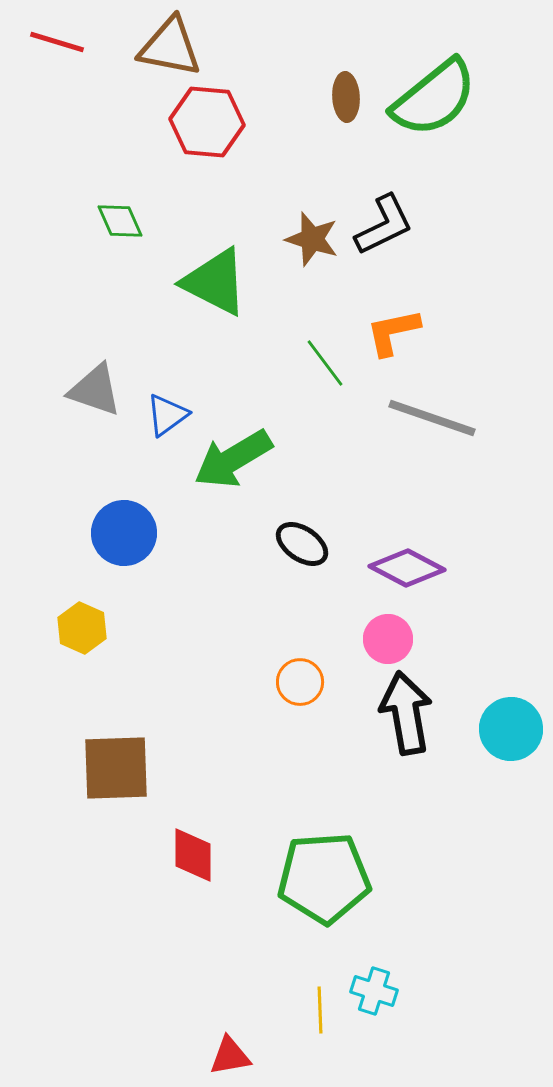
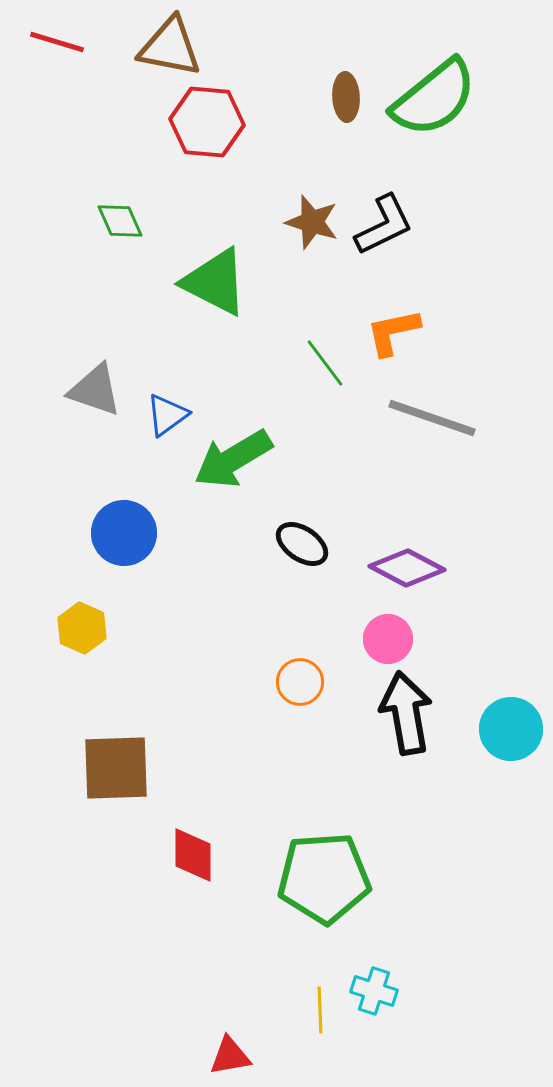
brown star: moved 17 px up
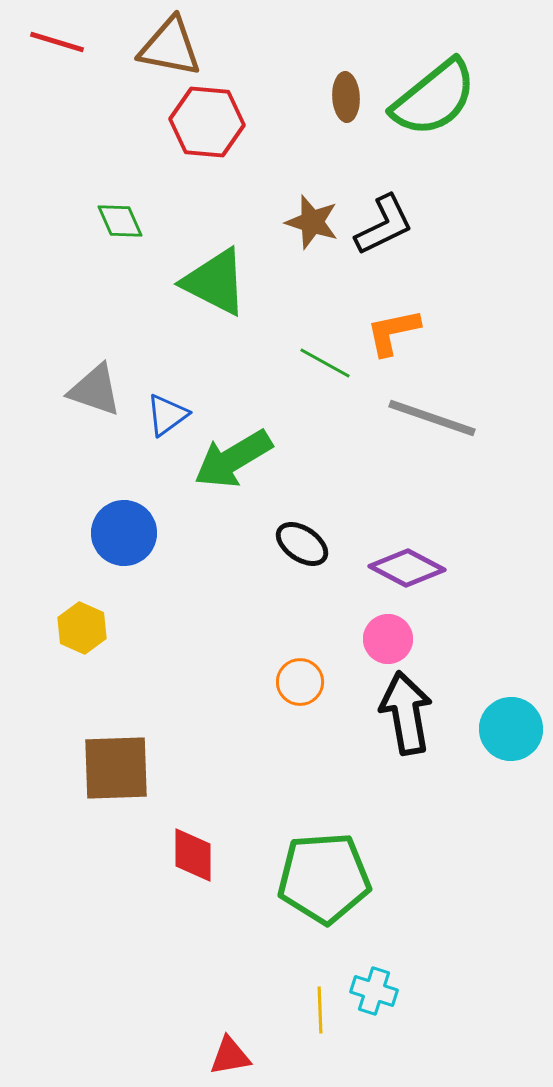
green line: rotated 24 degrees counterclockwise
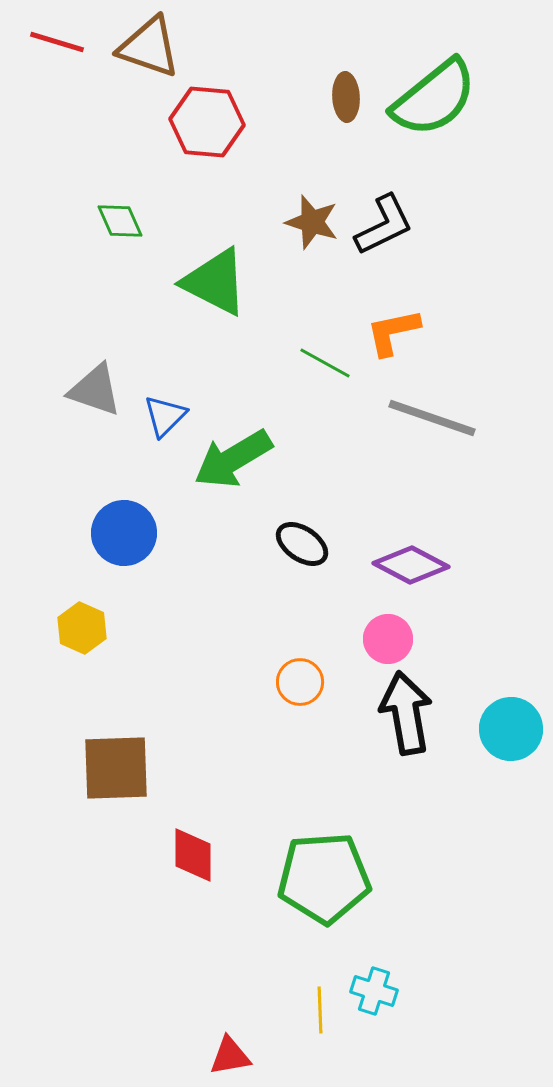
brown triangle: moved 21 px left; rotated 8 degrees clockwise
blue triangle: moved 2 px left, 1 px down; rotated 9 degrees counterclockwise
purple diamond: moved 4 px right, 3 px up
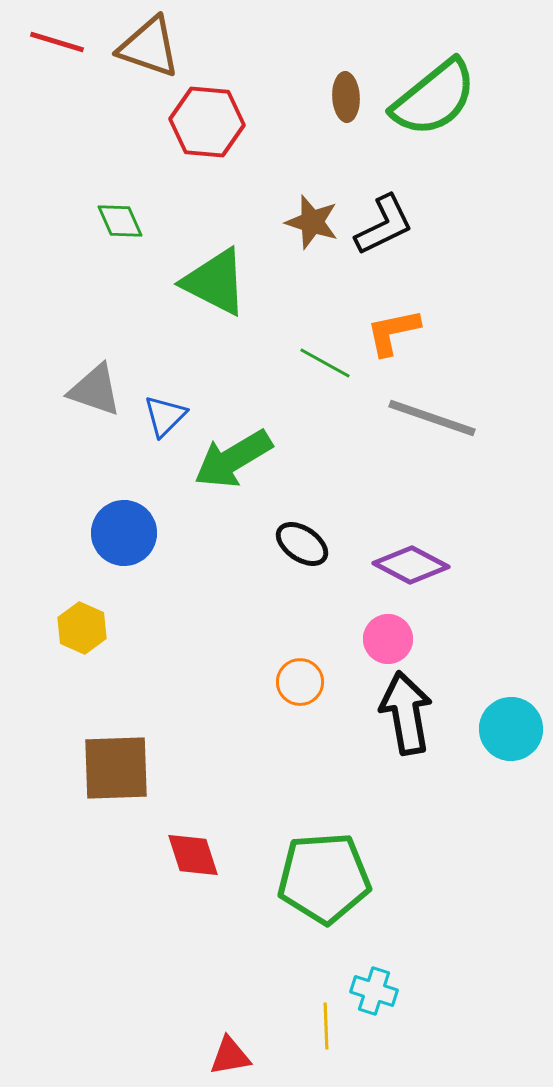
red diamond: rotated 18 degrees counterclockwise
yellow line: moved 6 px right, 16 px down
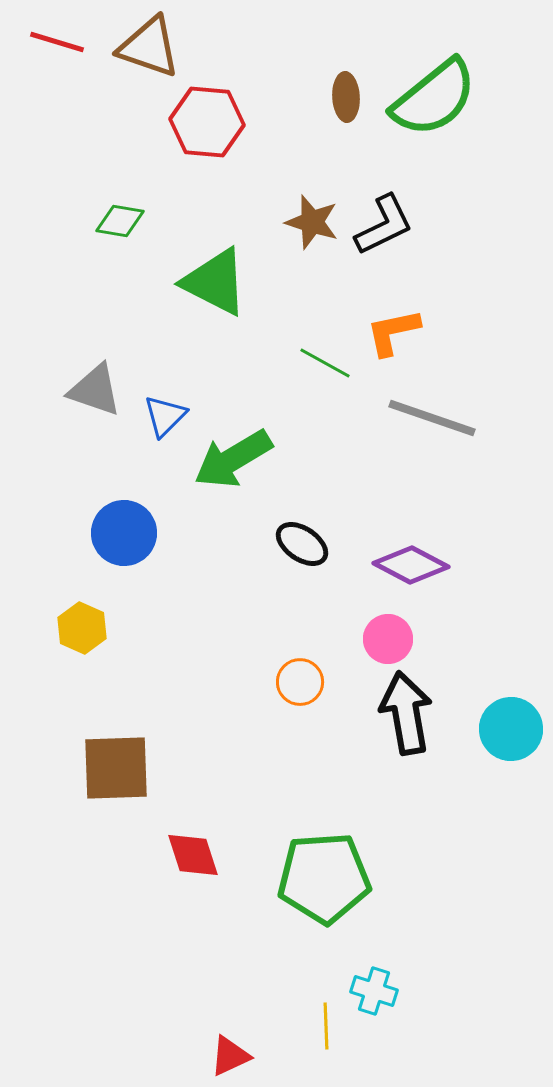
green diamond: rotated 57 degrees counterclockwise
red triangle: rotated 15 degrees counterclockwise
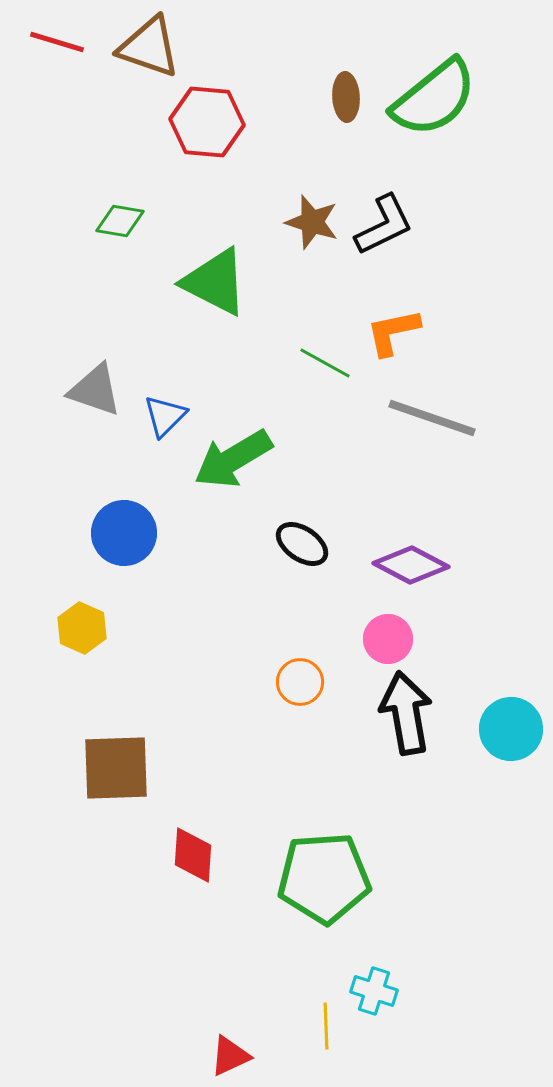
red diamond: rotated 22 degrees clockwise
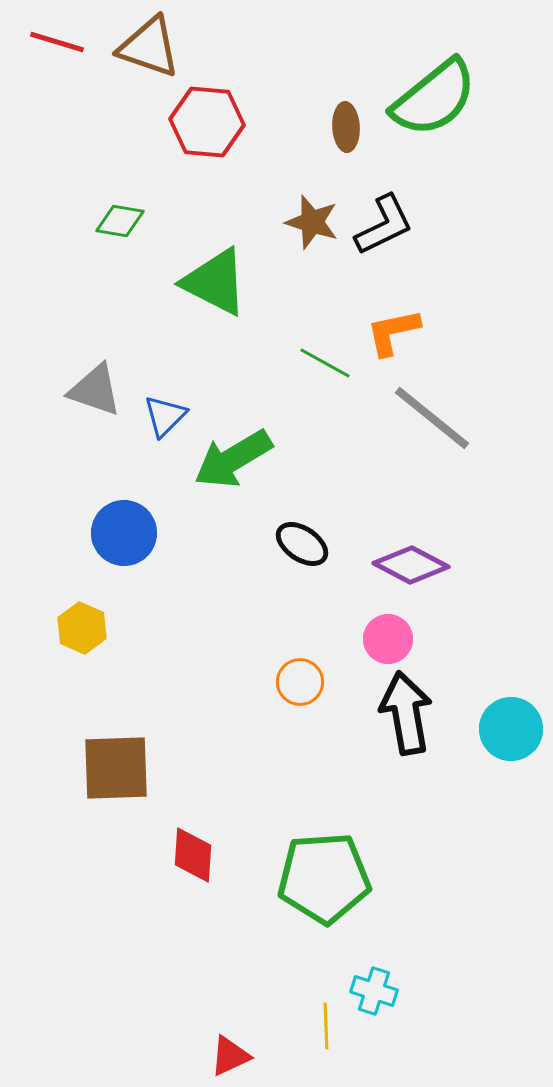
brown ellipse: moved 30 px down
gray line: rotated 20 degrees clockwise
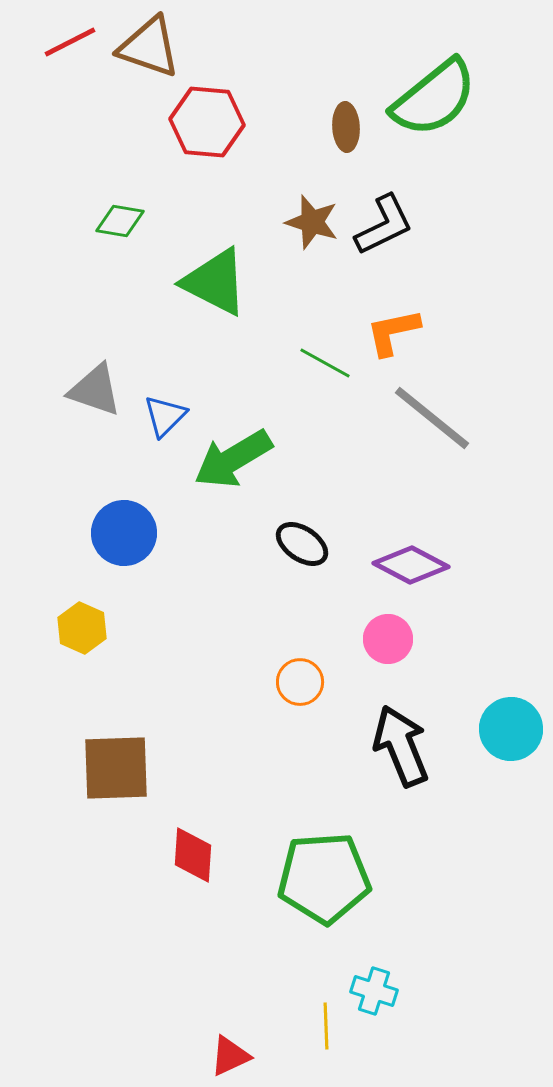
red line: moved 13 px right; rotated 44 degrees counterclockwise
black arrow: moved 5 px left, 33 px down; rotated 12 degrees counterclockwise
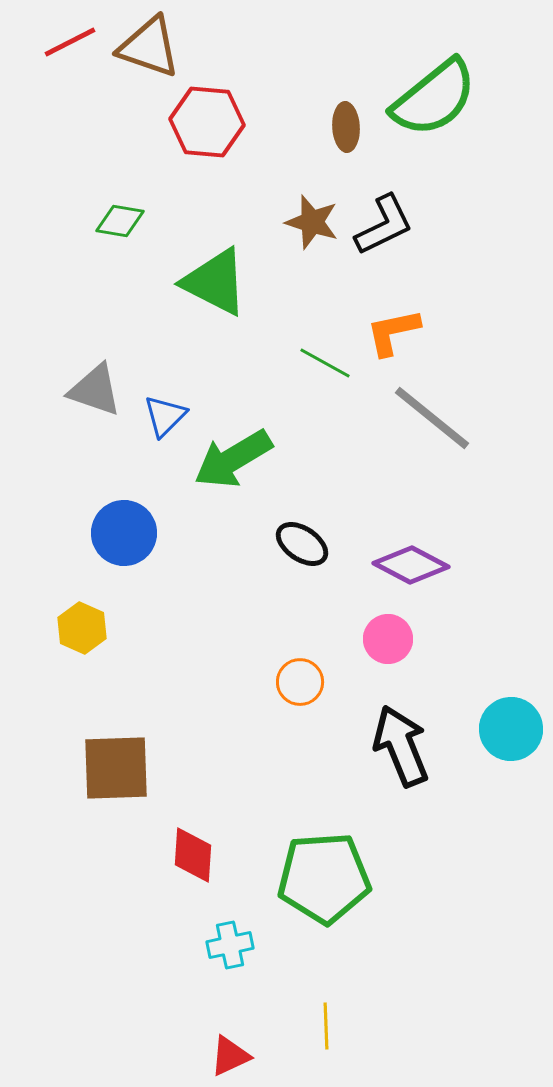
cyan cross: moved 144 px left, 46 px up; rotated 30 degrees counterclockwise
